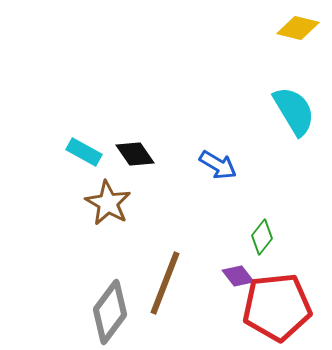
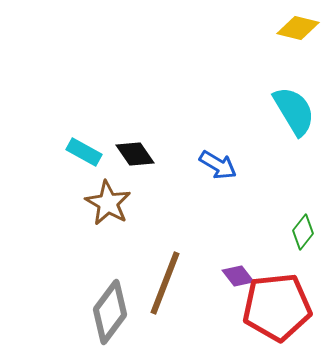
green diamond: moved 41 px right, 5 px up
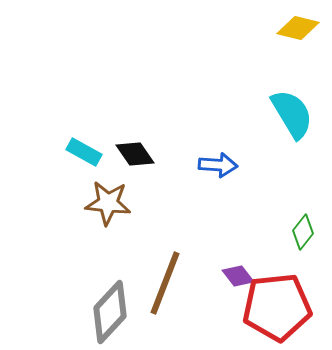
cyan semicircle: moved 2 px left, 3 px down
blue arrow: rotated 27 degrees counterclockwise
brown star: rotated 24 degrees counterclockwise
gray diamond: rotated 6 degrees clockwise
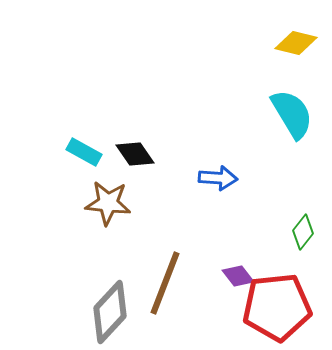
yellow diamond: moved 2 px left, 15 px down
blue arrow: moved 13 px down
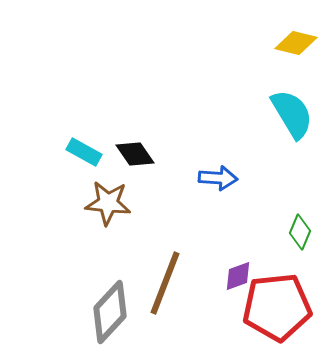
green diamond: moved 3 px left; rotated 16 degrees counterclockwise
purple diamond: rotated 72 degrees counterclockwise
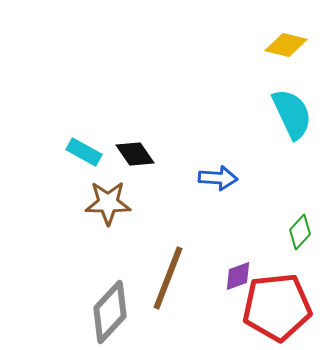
yellow diamond: moved 10 px left, 2 px down
cyan semicircle: rotated 6 degrees clockwise
brown star: rotated 6 degrees counterclockwise
green diamond: rotated 20 degrees clockwise
brown line: moved 3 px right, 5 px up
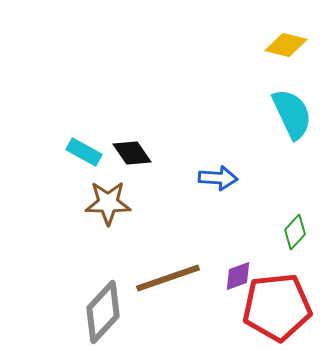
black diamond: moved 3 px left, 1 px up
green diamond: moved 5 px left
brown line: rotated 50 degrees clockwise
gray diamond: moved 7 px left
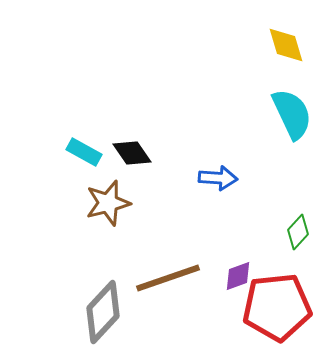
yellow diamond: rotated 60 degrees clockwise
brown star: rotated 15 degrees counterclockwise
green diamond: moved 3 px right
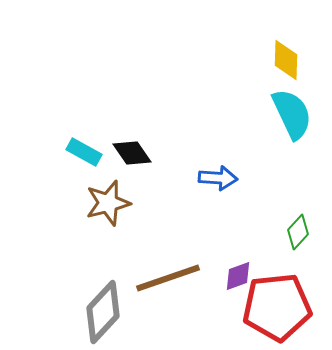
yellow diamond: moved 15 px down; rotated 18 degrees clockwise
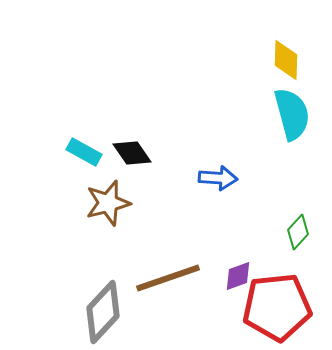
cyan semicircle: rotated 10 degrees clockwise
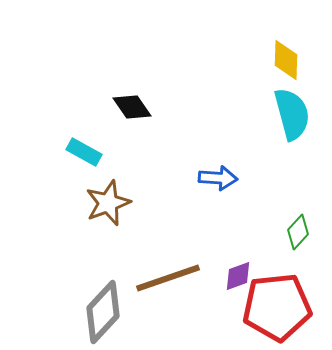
black diamond: moved 46 px up
brown star: rotated 6 degrees counterclockwise
